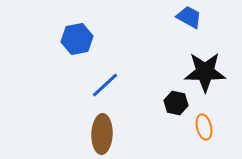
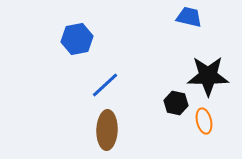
blue trapezoid: rotated 16 degrees counterclockwise
black star: moved 3 px right, 4 px down
orange ellipse: moved 6 px up
brown ellipse: moved 5 px right, 4 px up
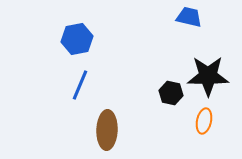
blue line: moved 25 px left; rotated 24 degrees counterclockwise
black hexagon: moved 5 px left, 10 px up
orange ellipse: rotated 25 degrees clockwise
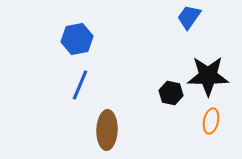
blue trapezoid: rotated 68 degrees counterclockwise
orange ellipse: moved 7 px right
